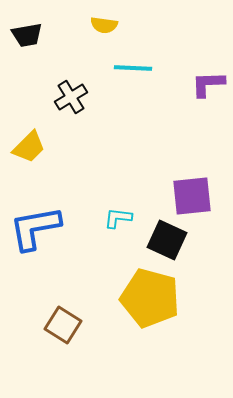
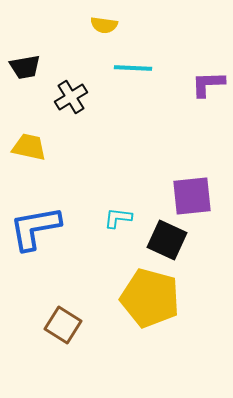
black trapezoid: moved 2 px left, 32 px down
yellow trapezoid: rotated 123 degrees counterclockwise
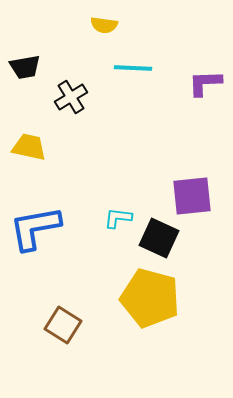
purple L-shape: moved 3 px left, 1 px up
black square: moved 8 px left, 2 px up
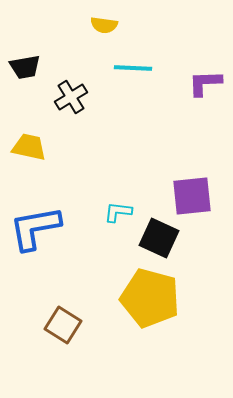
cyan L-shape: moved 6 px up
